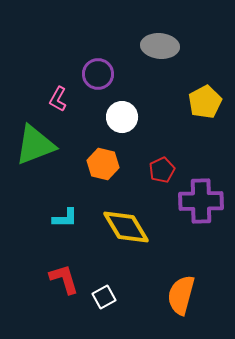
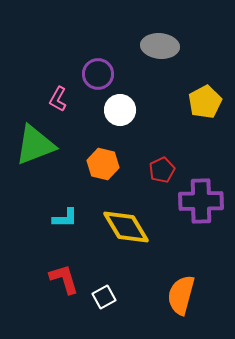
white circle: moved 2 px left, 7 px up
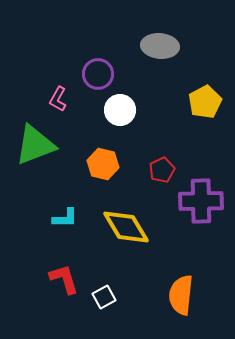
orange semicircle: rotated 9 degrees counterclockwise
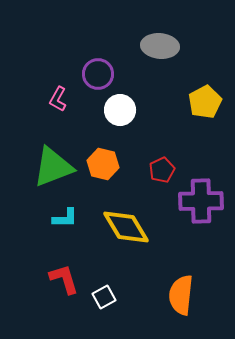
green triangle: moved 18 px right, 22 px down
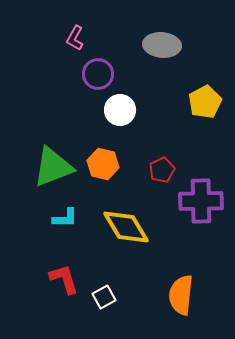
gray ellipse: moved 2 px right, 1 px up
pink L-shape: moved 17 px right, 61 px up
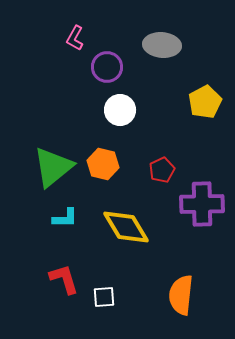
purple circle: moved 9 px right, 7 px up
green triangle: rotated 18 degrees counterclockwise
purple cross: moved 1 px right, 3 px down
white square: rotated 25 degrees clockwise
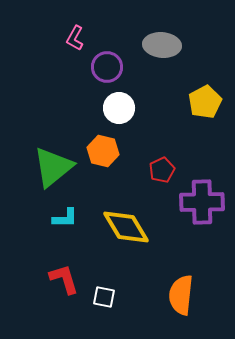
white circle: moved 1 px left, 2 px up
orange hexagon: moved 13 px up
purple cross: moved 2 px up
white square: rotated 15 degrees clockwise
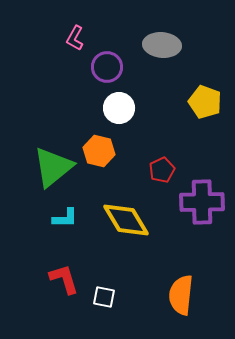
yellow pentagon: rotated 24 degrees counterclockwise
orange hexagon: moved 4 px left
yellow diamond: moved 7 px up
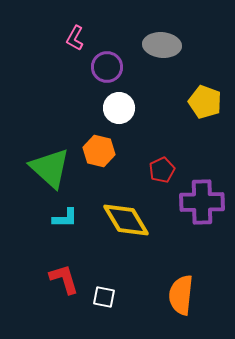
green triangle: moved 3 px left, 1 px down; rotated 39 degrees counterclockwise
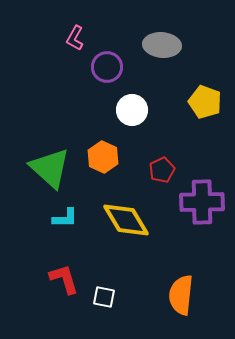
white circle: moved 13 px right, 2 px down
orange hexagon: moved 4 px right, 6 px down; rotated 12 degrees clockwise
